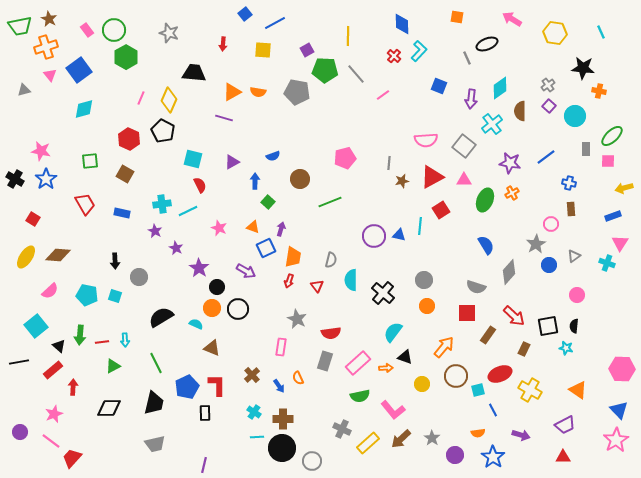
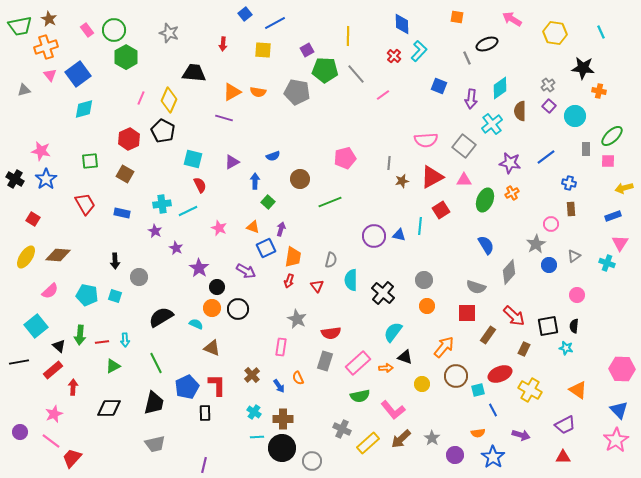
blue square at (79, 70): moved 1 px left, 4 px down
red hexagon at (129, 139): rotated 10 degrees clockwise
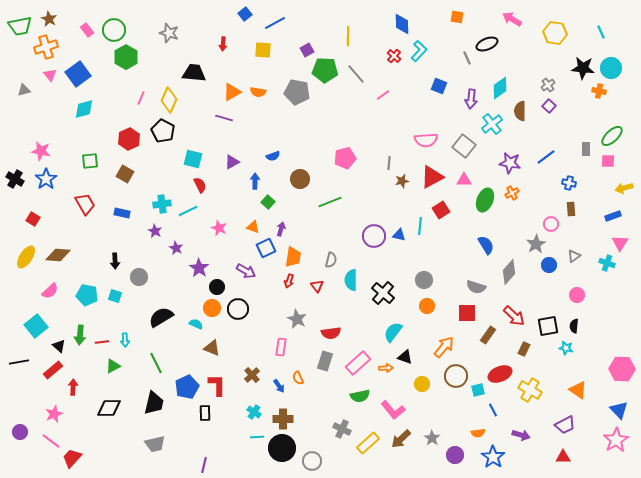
cyan circle at (575, 116): moved 36 px right, 48 px up
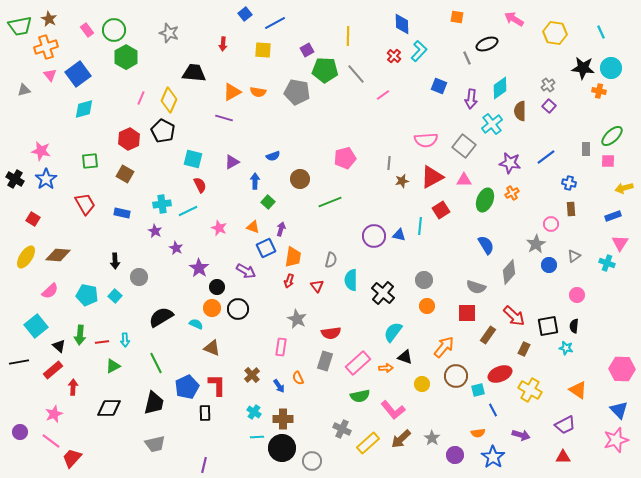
pink arrow at (512, 19): moved 2 px right
cyan square at (115, 296): rotated 24 degrees clockwise
pink star at (616, 440): rotated 15 degrees clockwise
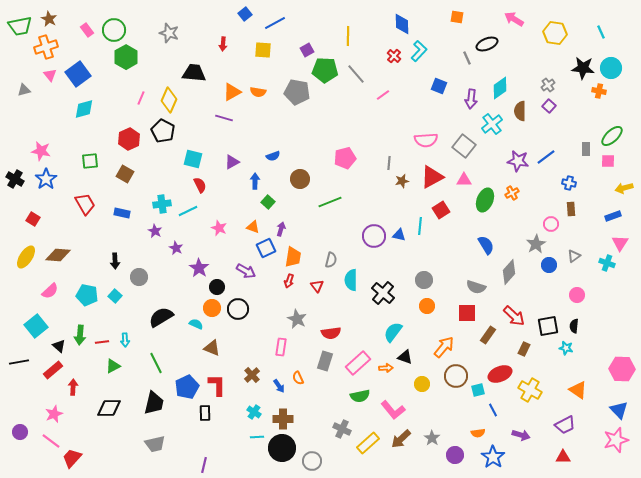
purple star at (510, 163): moved 8 px right, 2 px up
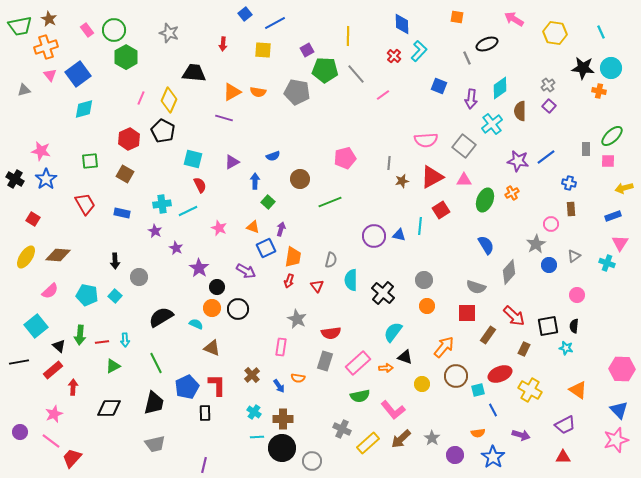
orange semicircle at (298, 378): rotated 56 degrees counterclockwise
